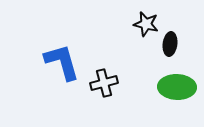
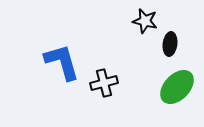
black star: moved 1 px left, 3 px up
green ellipse: rotated 48 degrees counterclockwise
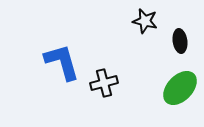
black ellipse: moved 10 px right, 3 px up; rotated 15 degrees counterclockwise
green ellipse: moved 3 px right, 1 px down
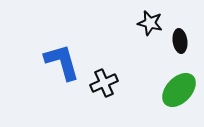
black star: moved 5 px right, 2 px down
black cross: rotated 8 degrees counterclockwise
green ellipse: moved 1 px left, 2 px down
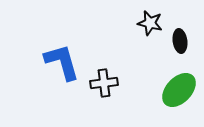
black cross: rotated 16 degrees clockwise
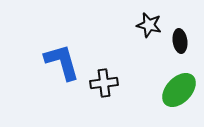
black star: moved 1 px left, 2 px down
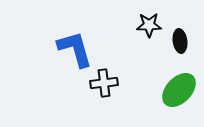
black star: rotated 15 degrees counterclockwise
blue L-shape: moved 13 px right, 13 px up
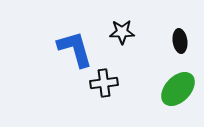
black star: moved 27 px left, 7 px down
green ellipse: moved 1 px left, 1 px up
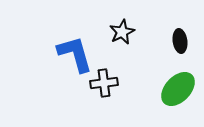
black star: rotated 25 degrees counterclockwise
blue L-shape: moved 5 px down
